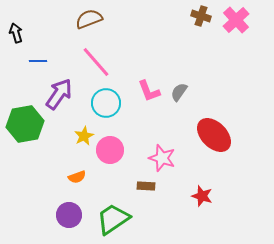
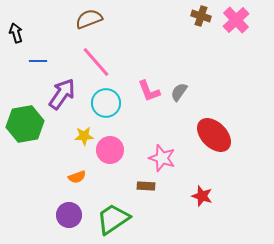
purple arrow: moved 3 px right
yellow star: rotated 24 degrees clockwise
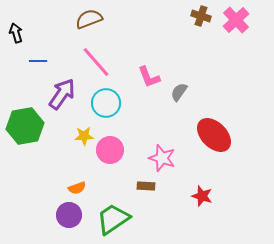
pink L-shape: moved 14 px up
green hexagon: moved 2 px down
orange semicircle: moved 11 px down
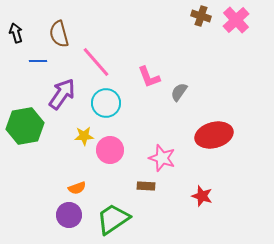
brown semicircle: moved 30 px left, 15 px down; rotated 84 degrees counterclockwise
red ellipse: rotated 60 degrees counterclockwise
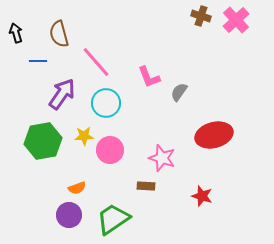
green hexagon: moved 18 px right, 15 px down
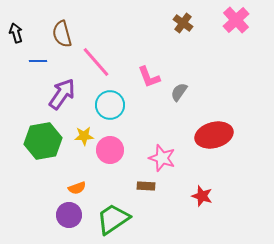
brown cross: moved 18 px left, 7 px down; rotated 18 degrees clockwise
brown semicircle: moved 3 px right
cyan circle: moved 4 px right, 2 px down
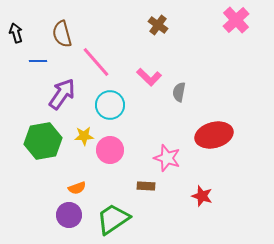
brown cross: moved 25 px left, 2 px down
pink L-shape: rotated 25 degrees counterclockwise
gray semicircle: rotated 24 degrees counterclockwise
pink star: moved 5 px right
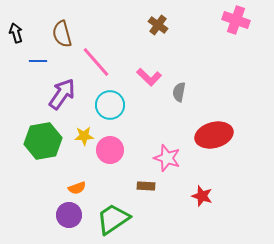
pink cross: rotated 28 degrees counterclockwise
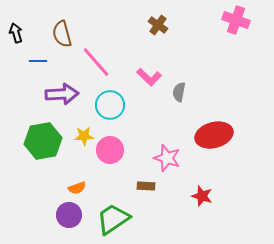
purple arrow: rotated 52 degrees clockwise
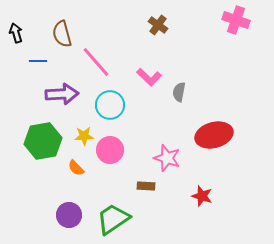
orange semicircle: moved 1 px left, 20 px up; rotated 66 degrees clockwise
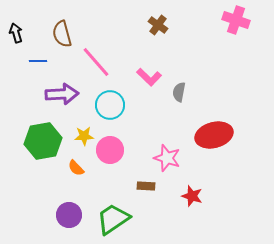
red star: moved 10 px left
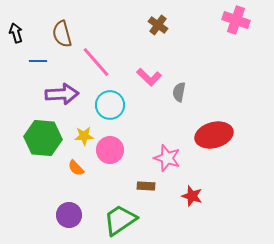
green hexagon: moved 3 px up; rotated 15 degrees clockwise
green trapezoid: moved 7 px right, 1 px down
